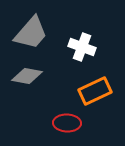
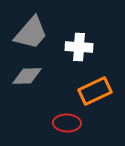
white cross: moved 3 px left; rotated 16 degrees counterclockwise
gray diamond: rotated 12 degrees counterclockwise
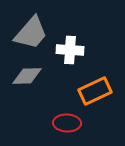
white cross: moved 9 px left, 3 px down
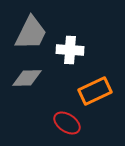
gray trapezoid: rotated 15 degrees counterclockwise
gray diamond: moved 2 px down
red ellipse: rotated 32 degrees clockwise
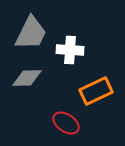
orange rectangle: moved 1 px right
red ellipse: moved 1 px left
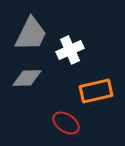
gray trapezoid: moved 1 px down
white cross: rotated 28 degrees counterclockwise
orange rectangle: rotated 12 degrees clockwise
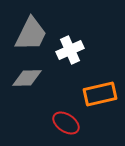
orange rectangle: moved 4 px right, 3 px down
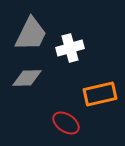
white cross: moved 2 px up; rotated 8 degrees clockwise
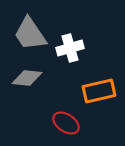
gray trapezoid: moved 1 px left; rotated 120 degrees clockwise
gray diamond: rotated 8 degrees clockwise
orange rectangle: moved 1 px left, 3 px up
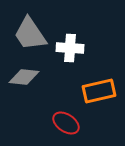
white cross: rotated 20 degrees clockwise
gray diamond: moved 3 px left, 1 px up
